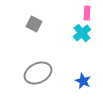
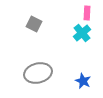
gray ellipse: rotated 12 degrees clockwise
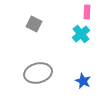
pink rectangle: moved 1 px up
cyan cross: moved 1 px left, 1 px down
